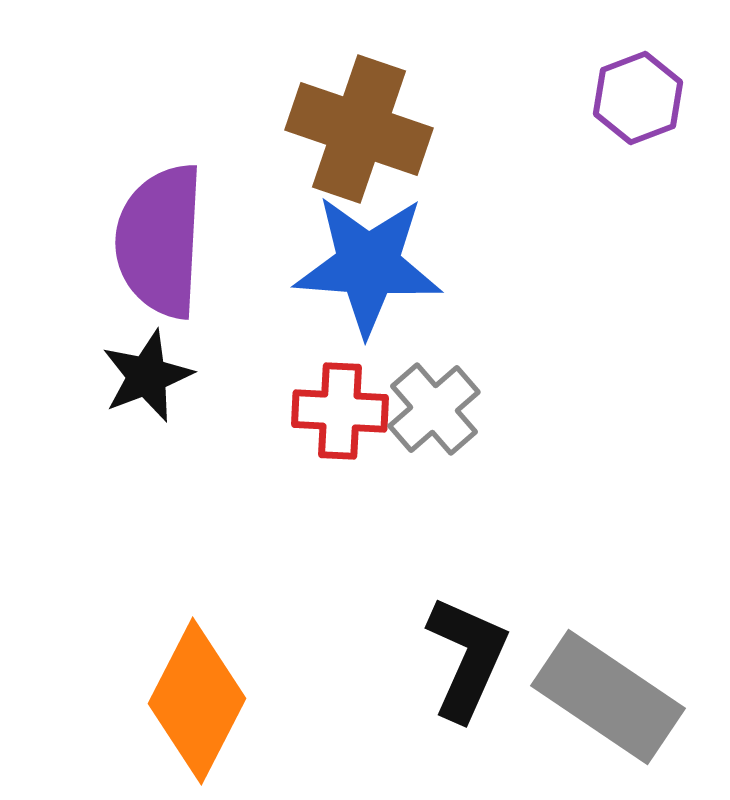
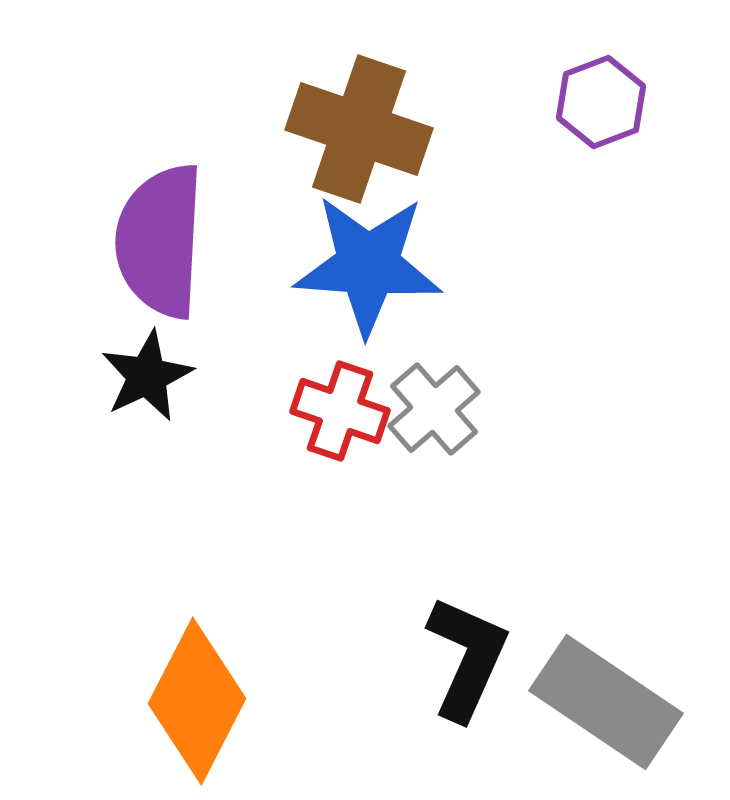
purple hexagon: moved 37 px left, 4 px down
black star: rotated 4 degrees counterclockwise
red cross: rotated 16 degrees clockwise
gray rectangle: moved 2 px left, 5 px down
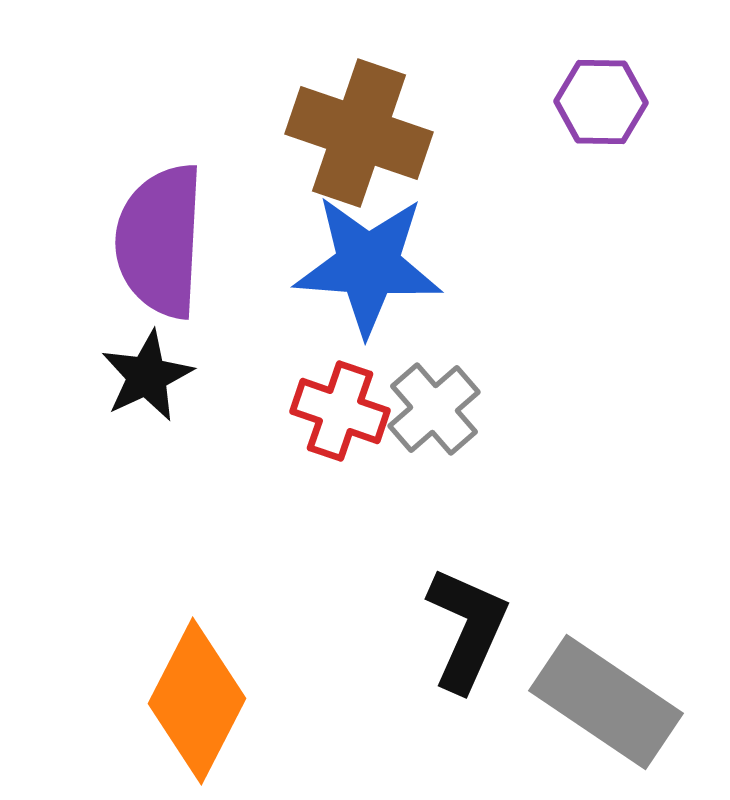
purple hexagon: rotated 22 degrees clockwise
brown cross: moved 4 px down
black L-shape: moved 29 px up
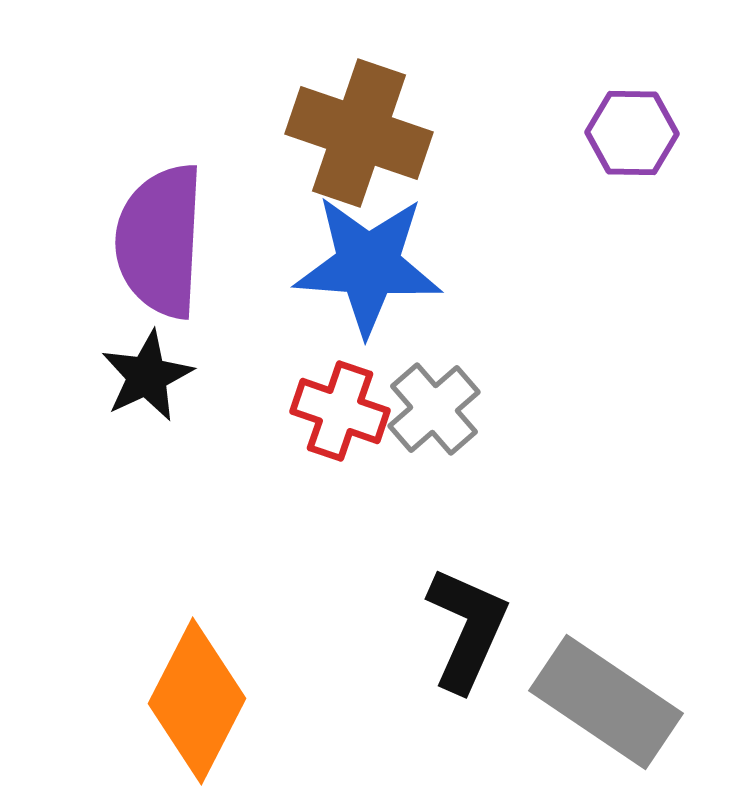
purple hexagon: moved 31 px right, 31 px down
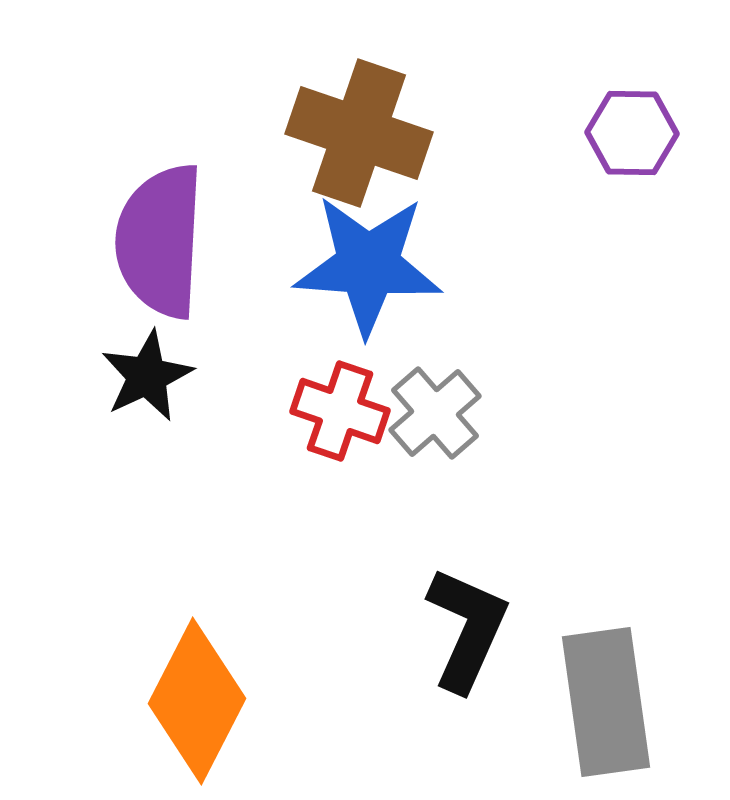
gray cross: moved 1 px right, 4 px down
gray rectangle: rotated 48 degrees clockwise
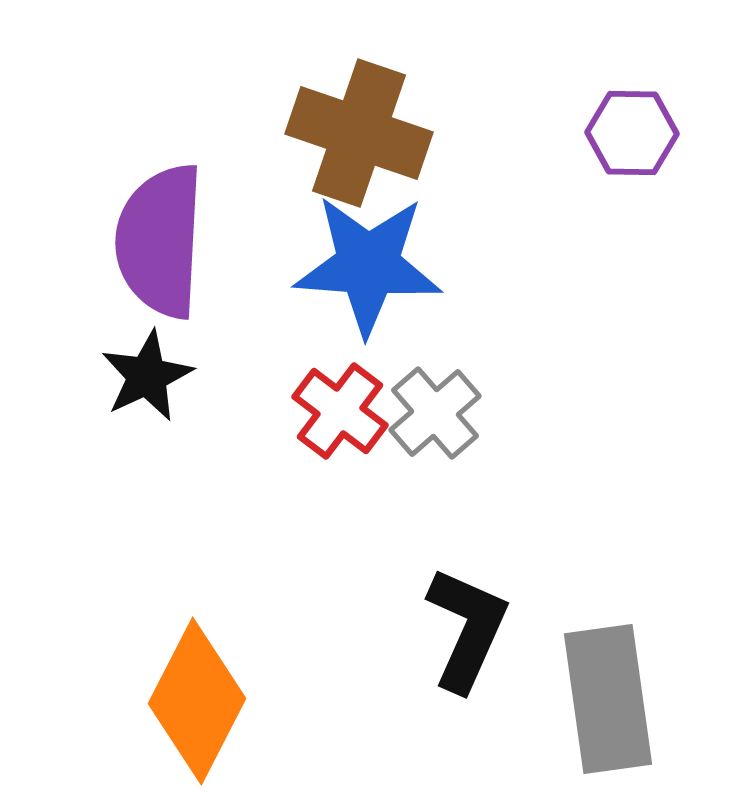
red cross: rotated 18 degrees clockwise
gray rectangle: moved 2 px right, 3 px up
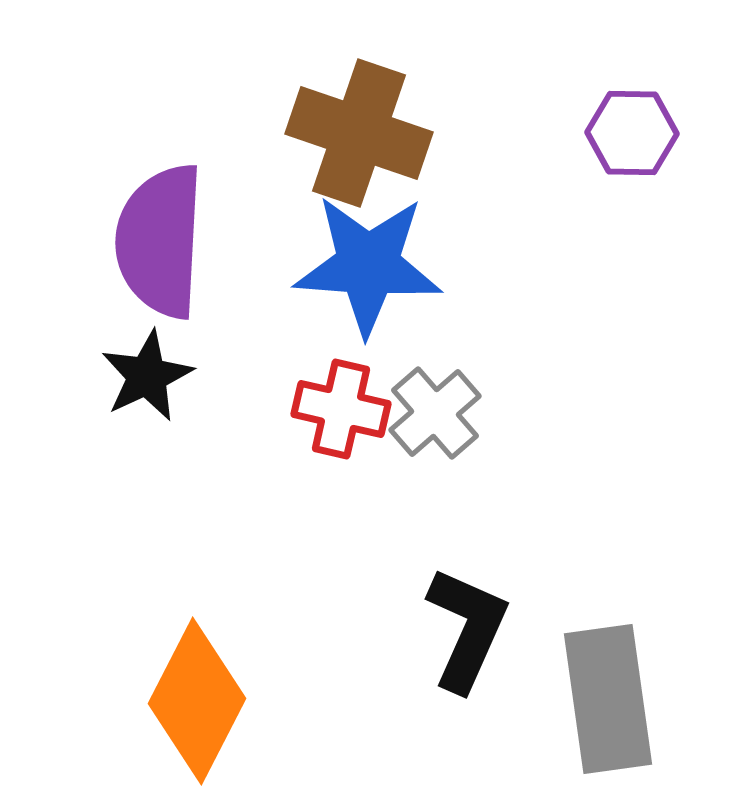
red cross: moved 1 px right, 2 px up; rotated 24 degrees counterclockwise
